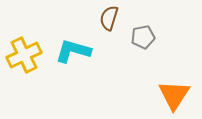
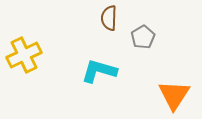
brown semicircle: rotated 15 degrees counterclockwise
gray pentagon: rotated 20 degrees counterclockwise
cyan L-shape: moved 26 px right, 20 px down
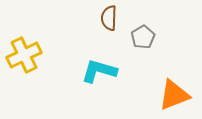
orange triangle: rotated 36 degrees clockwise
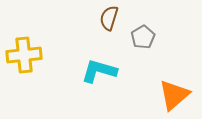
brown semicircle: rotated 15 degrees clockwise
yellow cross: rotated 20 degrees clockwise
orange triangle: rotated 20 degrees counterclockwise
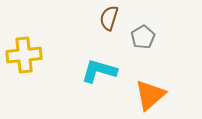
orange triangle: moved 24 px left
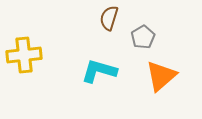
orange triangle: moved 11 px right, 19 px up
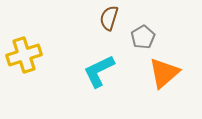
yellow cross: rotated 12 degrees counterclockwise
cyan L-shape: rotated 42 degrees counterclockwise
orange triangle: moved 3 px right, 3 px up
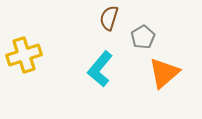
cyan L-shape: moved 1 px right, 2 px up; rotated 24 degrees counterclockwise
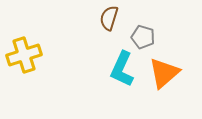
gray pentagon: rotated 25 degrees counterclockwise
cyan L-shape: moved 22 px right; rotated 15 degrees counterclockwise
